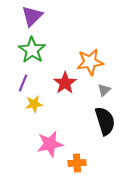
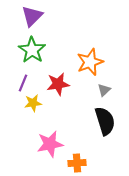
orange star: rotated 12 degrees counterclockwise
red star: moved 7 px left, 1 px down; rotated 25 degrees clockwise
yellow star: moved 1 px left, 1 px up
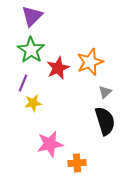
green star: moved 1 px left
red star: moved 16 px up; rotated 15 degrees counterclockwise
gray triangle: moved 1 px right, 2 px down
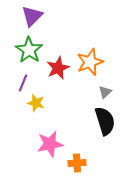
green star: moved 2 px left
yellow star: moved 3 px right; rotated 24 degrees clockwise
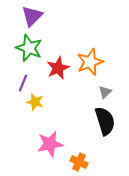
green star: moved 2 px up; rotated 12 degrees counterclockwise
yellow star: moved 1 px left, 1 px up
orange cross: moved 2 px right, 1 px up; rotated 30 degrees clockwise
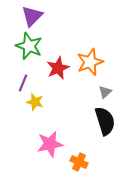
green star: moved 2 px up
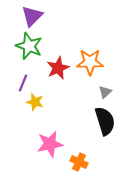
orange star: rotated 20 degrees clockwise
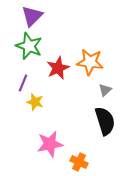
orange star: rotated 8 degrees clockwise
gray triangle: moved 2 px up
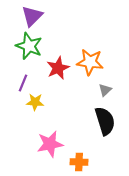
yellow star: rotated 12 degrees counterclockwise
orange cross: rotated 24 degrees counterclockwise
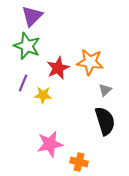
green star: moved 2 px left
yellow star: moved 8 px right, 7 px up
orange cross: rotated 12 degrees clockwise
